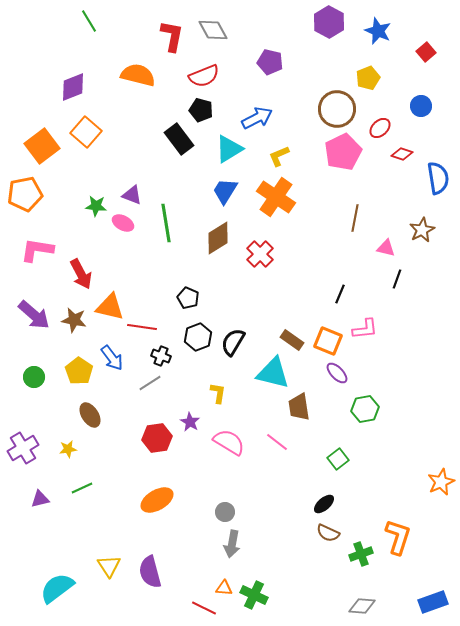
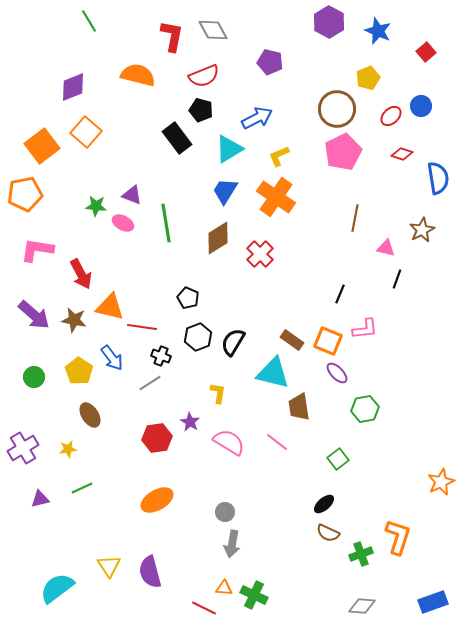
red ellipse at (380, 128): moved 11 px right, 12 px up
black rectangle at (179, 139): moved 2 px left, 1 px up
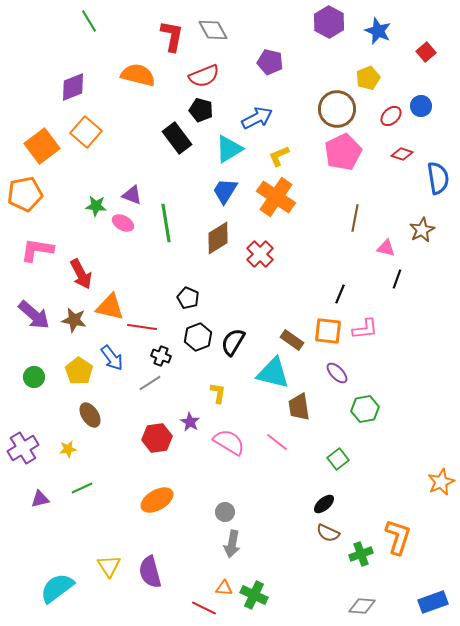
orange square at (328, 341): moved 10 px up; rotated 16 degrees counterclockwise
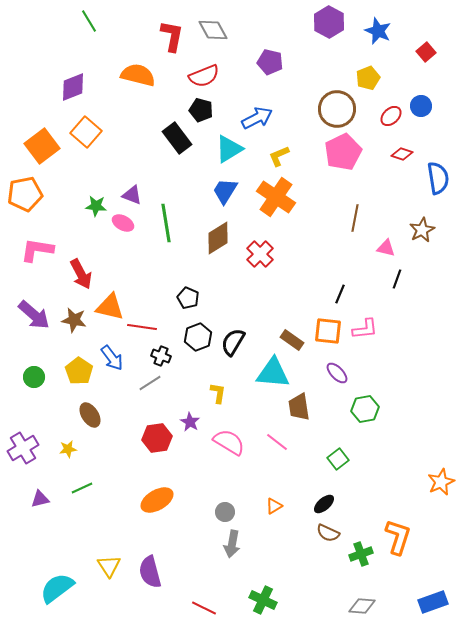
cyan triangle at (273, 373): rotated 9 degrees counterclockwise
orange triangle at (224, 588): moved 50 px right, 82 px up; rotated 36 degrees counterclockwise
green cross at (254, 595): moved 9 px right, 5 px down
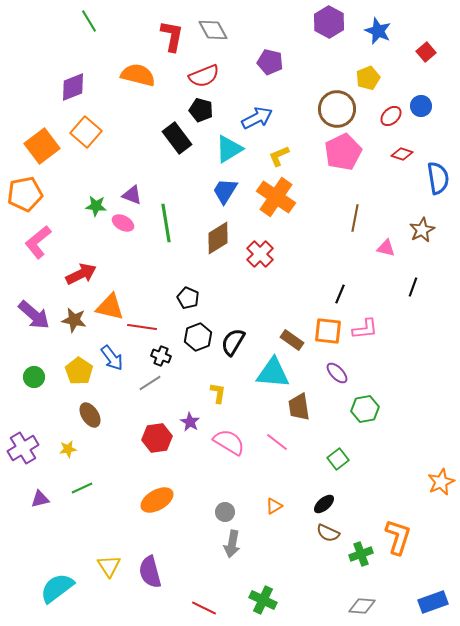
pink L-shape at (37, 250): moved 1 px right, 8 px up; rotated 48 degrees counterclockwise
red arrow at (81, 274): rotated 88 degrees counterclockwise
black line at (397, 279): moved 16 px right, 8 px down
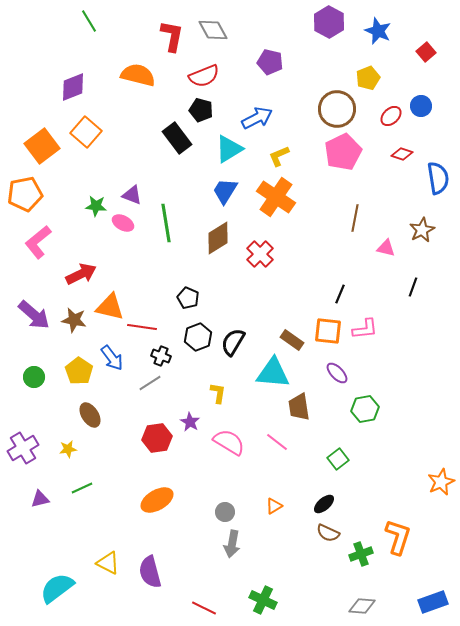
yellow triangle at (109, 566): moved 1 px left, 3 px up; rotated 30 degrees counterclockwise
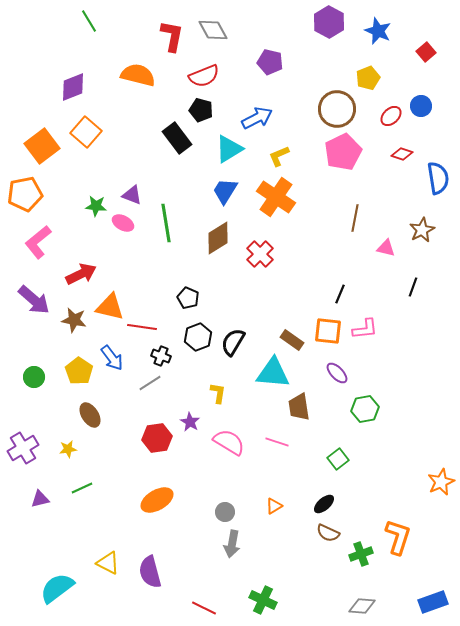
purple arrow at (34, 315): moved 15 px up
pink line at (277, 442): rotated 20 degrees counterclockwise
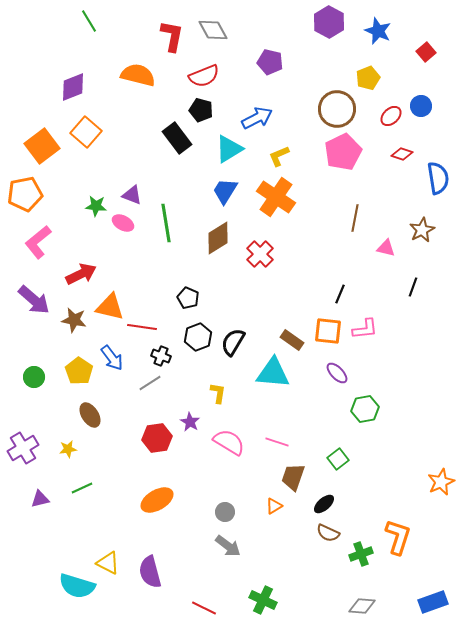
brown trapezoid at (299, 407): moved 6 px left, 70 px down; rotated 28 degrees clockwise
gray arrow at (232, 544): moved 4 px left, 2 px down; rotated 64 degrees counterclockwise
cyan semicircle at (57, 588): moved 20 px right, 2 px up; rotated 126 degrees counterclockwise
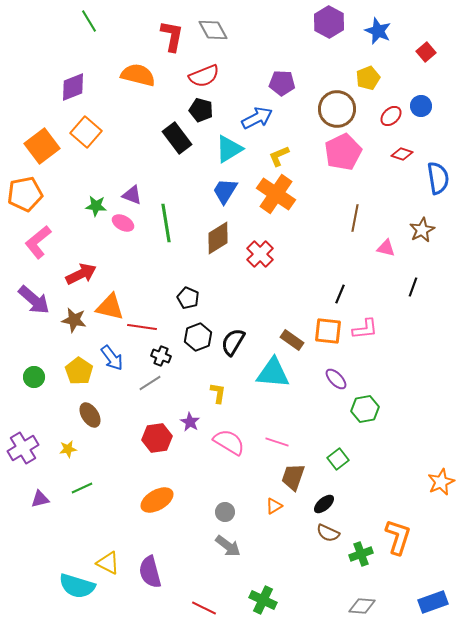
purple pentagon at (270, 62): moved 12 px right, 21 px down; rotated 10 degrees counterclockwise
orange cross at (276, 197): moved 3 px up
purple ellipse at (337, 373): moved 1 px left, 6 px down
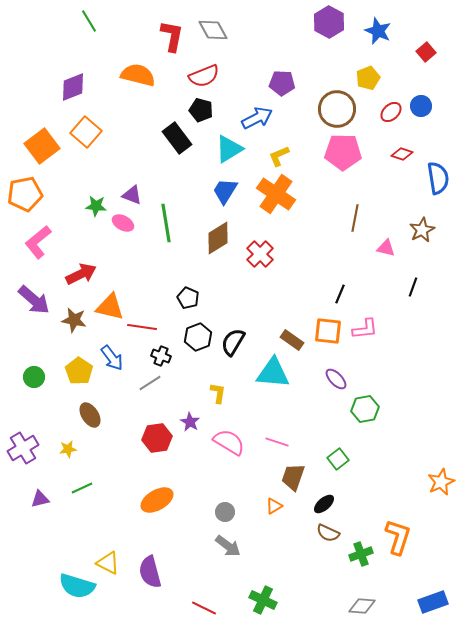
red ellipse at (391, 116): moved 4 px up
pink pentagon at (343, 152): rotated 27 degrees clockwise
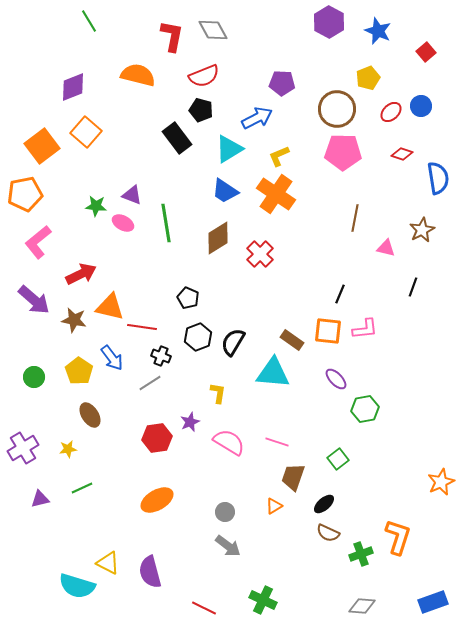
blue trapezoid at (225, 191): rotated 88 degrees counterclockwise
purple star at (190, 422): rotated 18 degrees clockwise
